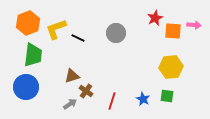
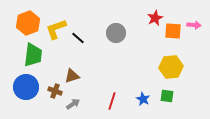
black line: rotated 16 degrees clockwise
brown cross: moved 31 px left; rotated 16 degrees counterclockwise
gray arrow: moved 3 px right
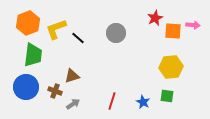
pink arrow: moved 1 px left
blue star: moved 3 px down
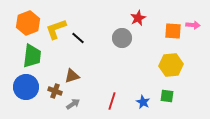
red star: moved 17 px left
gray circle: moved 6 px right, 5 px down
green trapezoid: moved 1 px left, 1 px down
yellow hexagon: moved 2 px up
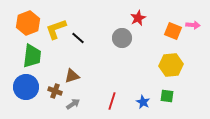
orange square: rotated 18 degrees clockwise
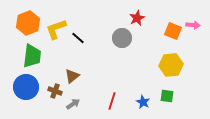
red star: moved 1 px left
brown triangle: rotated 21 degrees counterclockwise
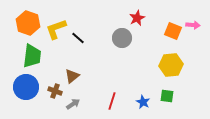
orange hexagon: rotated 20 degrees counterclockwise
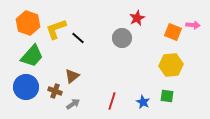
orange square: moved 1 px down
green trapezoid: rotated 35 degrees clockwise
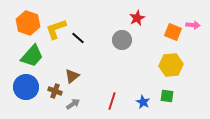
gray circle: moved 2 px down
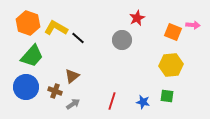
yellow L-shape: moved 1 px up; rotated 50 degrees clockwise
blue star: rotated 16 degrees counterclockwise
